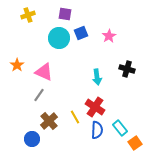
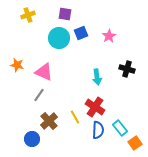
orange star: rotated 24 degrees counterclockwise
blue semicircle: moved 1 px right
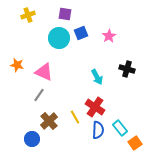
cyan arrow: rotated 21 degrees counterclockwise
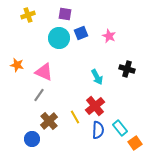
pink star: rotated 16 degrees counterclockwise
red cross: moved 1 px up; rotated 18 degrees clockwise
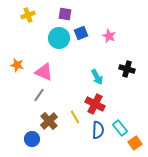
red cross: moved 2 px up; rotated 24 degrees counterclockwise
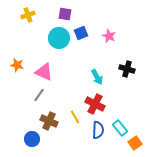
brown cross: rotated 24 degrees counterclockwise
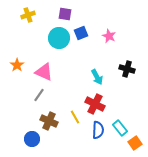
orange star: rotated 24 degrees clockwise
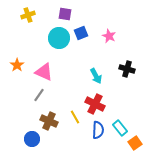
cyan arrow: moved 1 px left, 1 px up
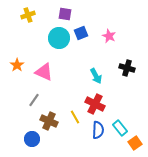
black cross: moved 1 px up
gray line: moved 5 px left, 5 px down
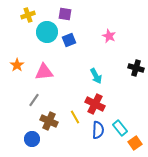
blue square: moved 12 px left, 7 px down
cyan circle: moved 12 px left, 6 px up
black cross: moved 9 px right
pink triangle: rotated 30 degrees counterclockwise
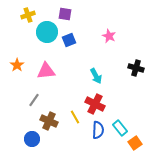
pink triangle: moved 2 px right, 1 px up
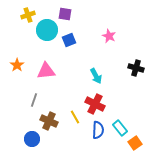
cyan circle: moved 2 px up
gray line: rotated 16 degrees counterclockwise
